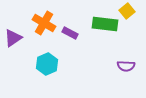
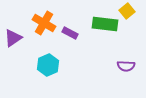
cyan hexagon: moved 1 px right, 1 px down
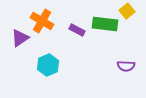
orange cross: moved 2 px left, 2 px up
purple rectangle: moved 7 px right, 3 px up
purple triangle: moved 7 px right
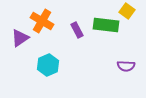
yellow square: rotated 14 degrees counterclockwise
green rectangle: moved 1 px right, 1 px down
purple rectangle: rotated 35 degrees clockwise
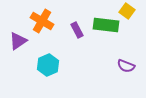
purple triangle: moved 2 px left, 3 px down
purple semicircle: rotated 18 degrees clockwise
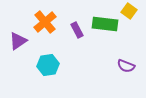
yellow square: moved 2 px right
orange cross: moved 3 px right, 1 px down; rotated 20 degrees clockwise
green rectangle: moved 1 px left, 1 px up
cyan hexagon: rotated 15 degrees clockwise
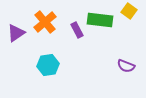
green rectangle: moved 5 px left, 4 px up
purple triangle: moved 2 px left, 8 px up
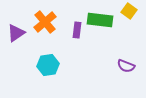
purple rectangle: rotated 35 degrees clockwise
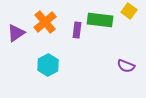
cyan hexagon: rotated 20 degrees counterclockwise
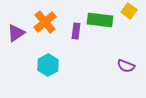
purple rectangle: moved 1 px left, 1 px down
